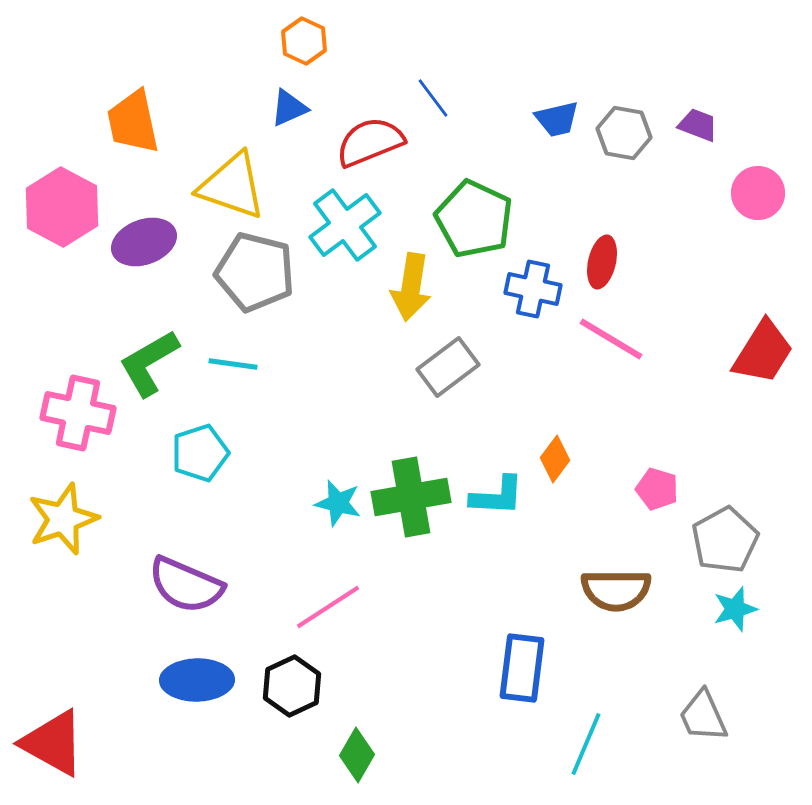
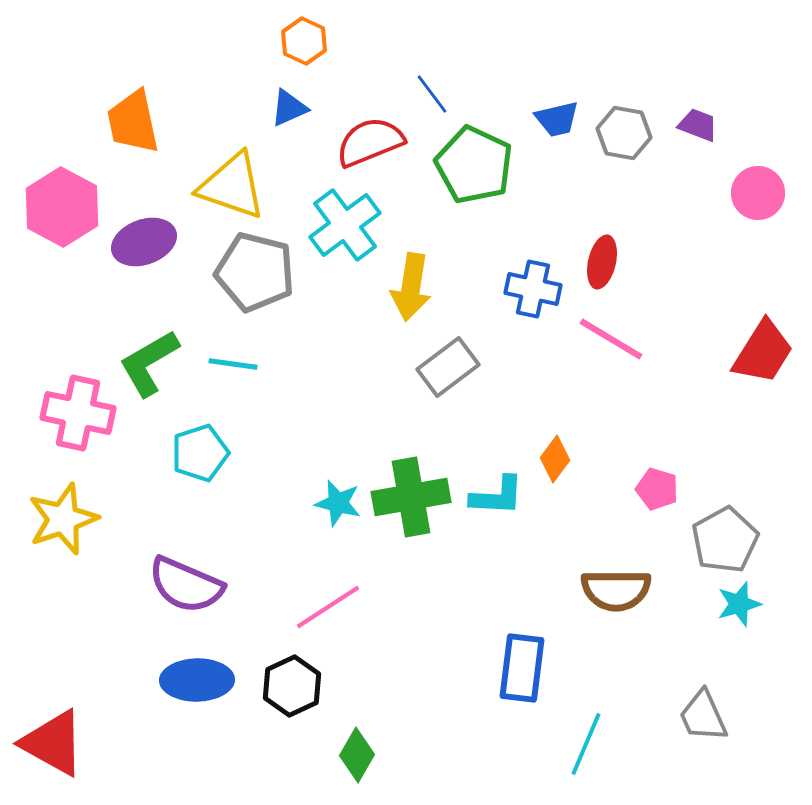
blue line at (433, 98): moved 1 px left, 4 px up
green pentagon at (474, 219): moved 54 px up
cyan star at (735, 609): moved 4 px right, 5 px up
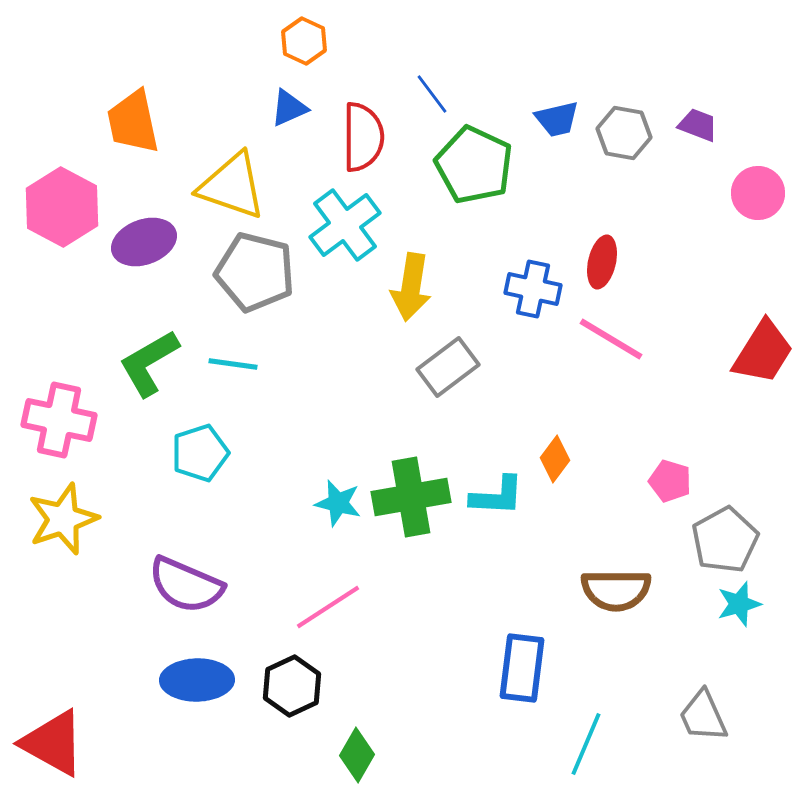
red semicircle at (370, 142): moved 7 px left, 5 px up; rotated 112 degrees clockwise
pink cross at (78, 413): moved 19 px left, 7 px down
pink pentagon at (657, 489): moved 13 px right, 8 px up
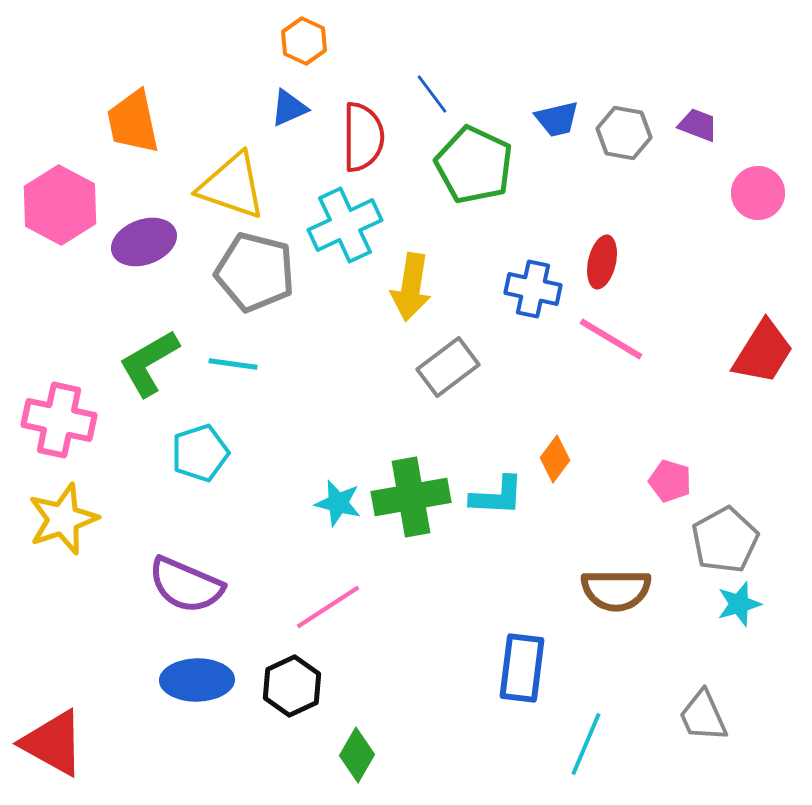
pink hexagon at (62, 207): moved 2 px left, 2 px up
cyan cross at (345, 225): rotated 12 degrees clockwise
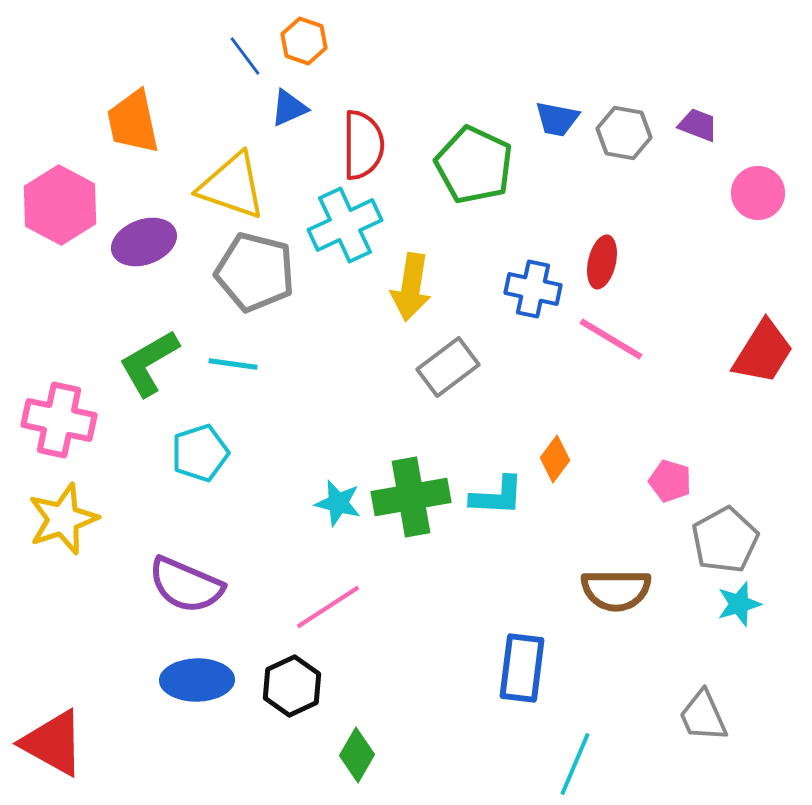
orange hexagon at (304, 41): rotated 6 degrees counterclockwise
blue line at (432, 94): moved 187 px left, 38 px up
blue trapezoid at (557, 119): rotated 24 degrees clockwise
red semicircle at (363, 137): moved 8 px down
cyan line at (586, 744): moved 11 px left, 20 px down
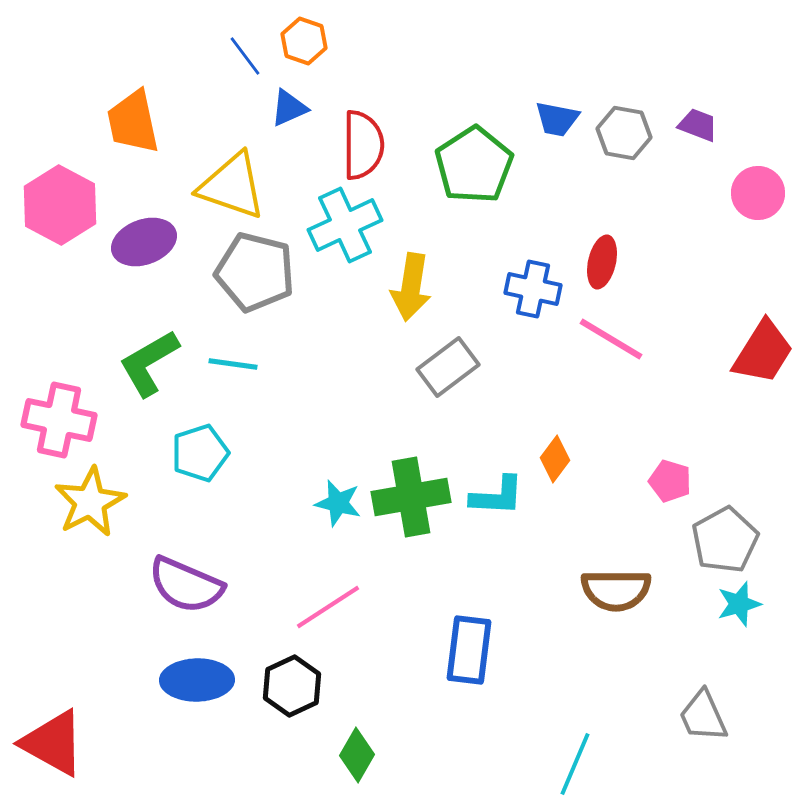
green pentagon at (474, 165): rotated 14 degrees clockwise
yellow star at (63, 519): moved 27 px right, 17 px up; rotated 8 degrees counterclockwise
blue rectangle at (522, 668): moved 53 px left, 18 px up
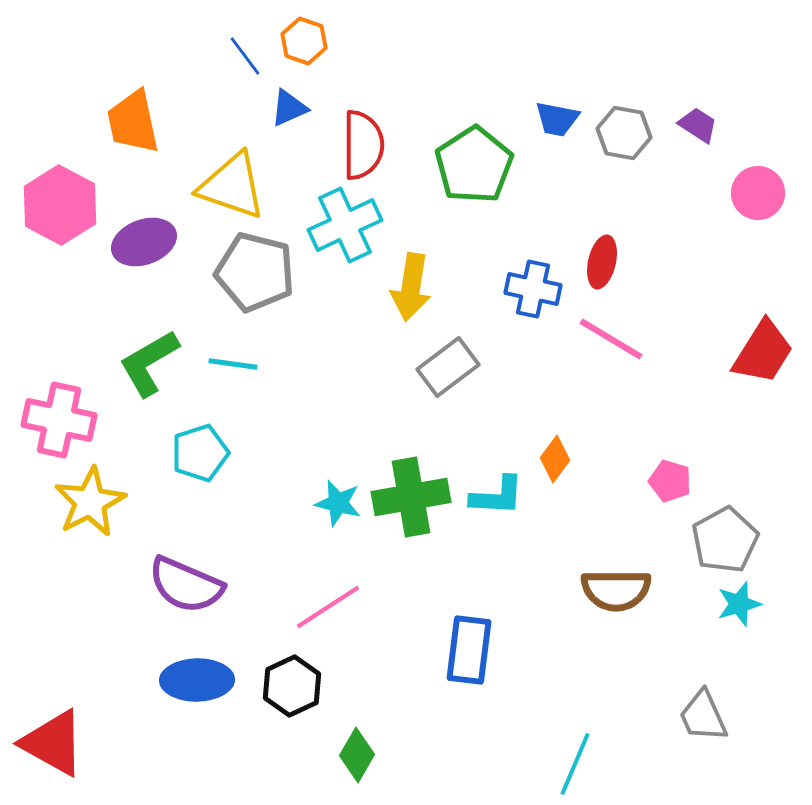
purple trapezoid at (698, 125): rotated 12 degrees clockwise
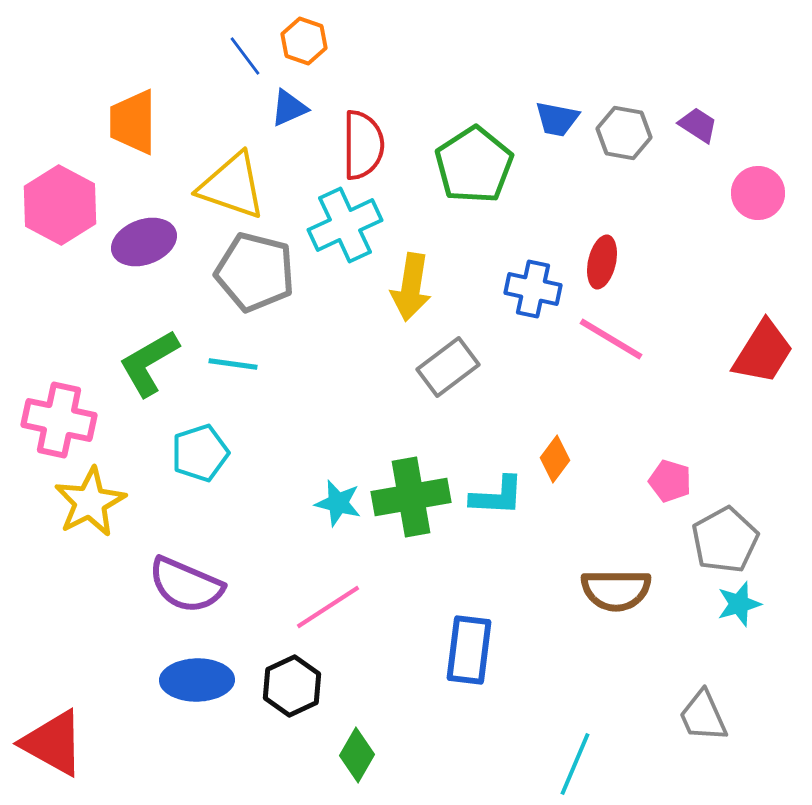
orange trapezoid at (133, 122): rotated 12 degrees clockwise
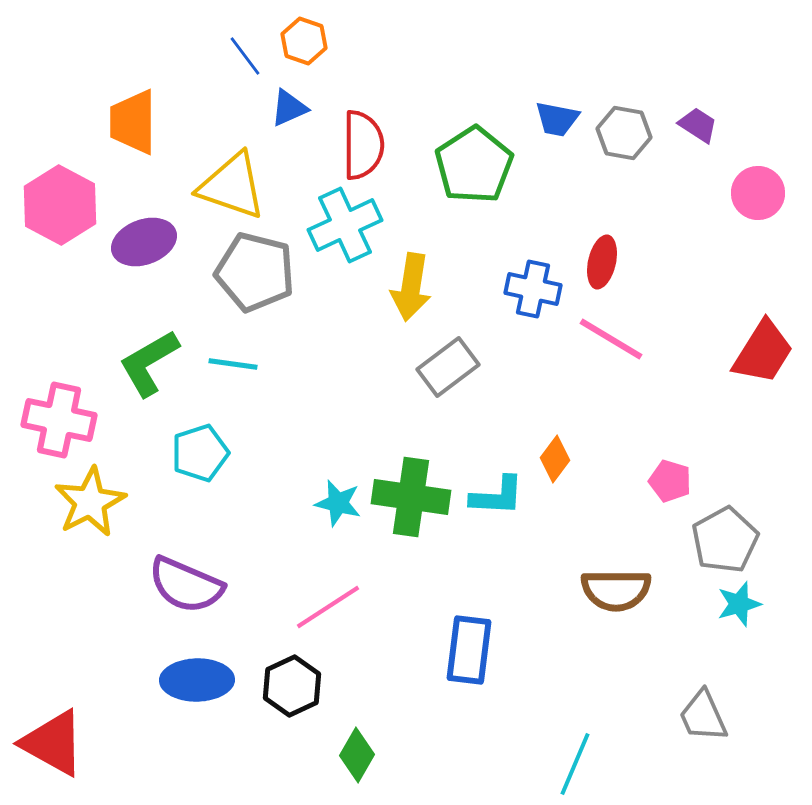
green cross at (411, 497): rotated 18 degrees clockwise
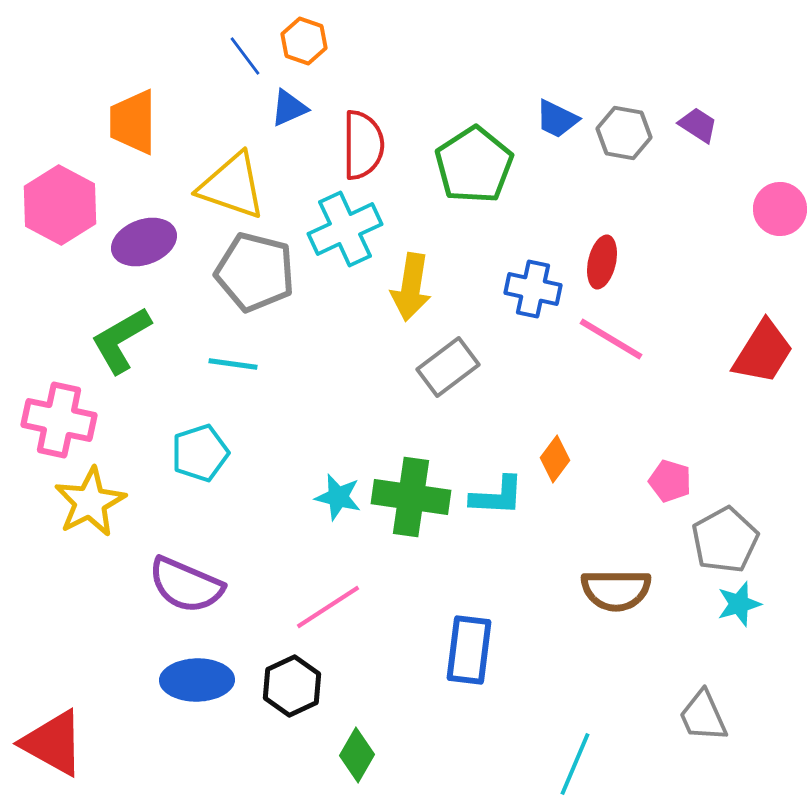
blue trapezoid at (557, 119): rotated 15 degrees clockwise
pink circle at (758, 193): moved 22 px right, 16 px down
cyan cross at (345, 225): moved 4 px down
green L-shape at (149, 363): moved 28 px left, 23 px up
cyan star at (338, 503): moved 6 px up
